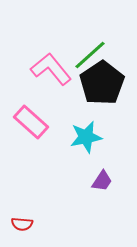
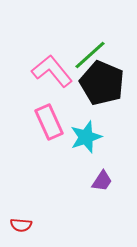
pink L-shape: moved 1 px right, 2 px down
black pentagon: rotated 15 degrees counterclockwise
pink rectangle: moved 18 px right; rotated 24 degrees clockwise
cyan star: rotated 8 degrees counterclockwise
red semicircle: moved 1 px left, 1 px down
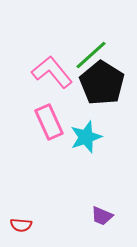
green line: moved 1 px right
pink L-shape: moved 1 px down
black pentagon: rotated 9 degrees clockwise
purple trapezoid: moved 35 px down; rotated 80 degrees clockwise
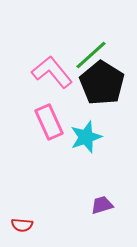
purple trapezoid: moved 11 px up; rotated 140 degrees clockwise
red semicircle: moved 1 px right
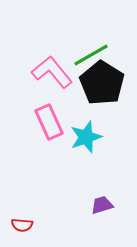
green line: rotated 12 degrees clockwise
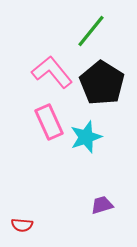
green line: moved 24 px up; rotated 21 degrees counterclockwise
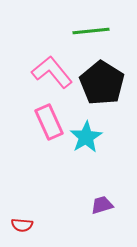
green line: rotated 45 degrees clockwise
cyan star: rotated 12 degrees counterclockwise
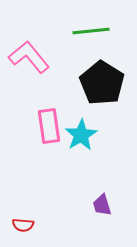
pink L-shape: moved 23 px left, 15 px up
pink rectangle: moved 4 px down; rotated 16 degrees clockwise
cyan star: moved 5 px left, 2 px up
purple trapezoid: rotated 90 degrees counterclockwise
red semicircle: moved 1 px right
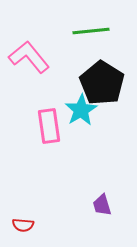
cyan star: moved 25 px up
